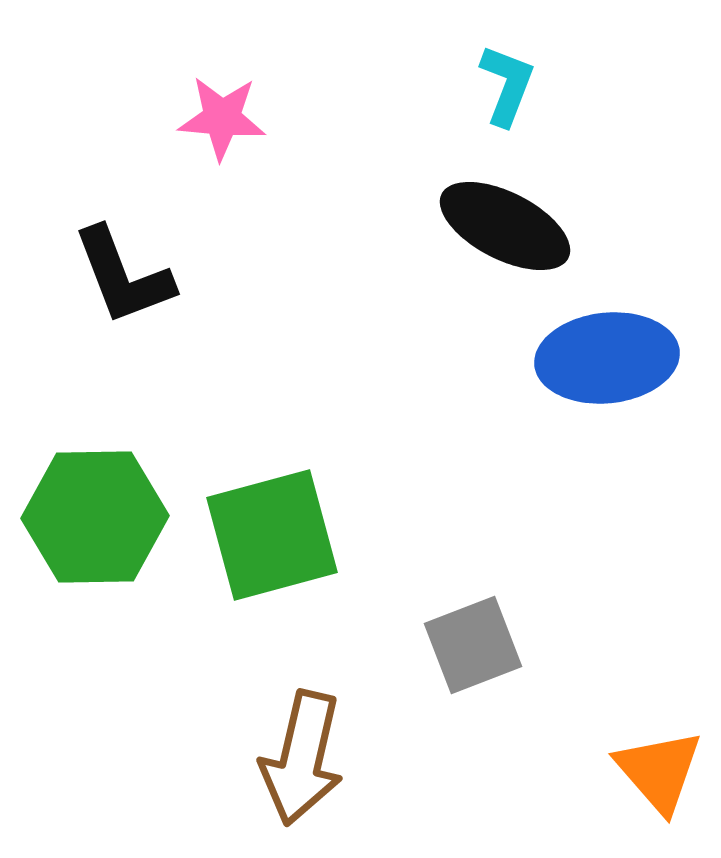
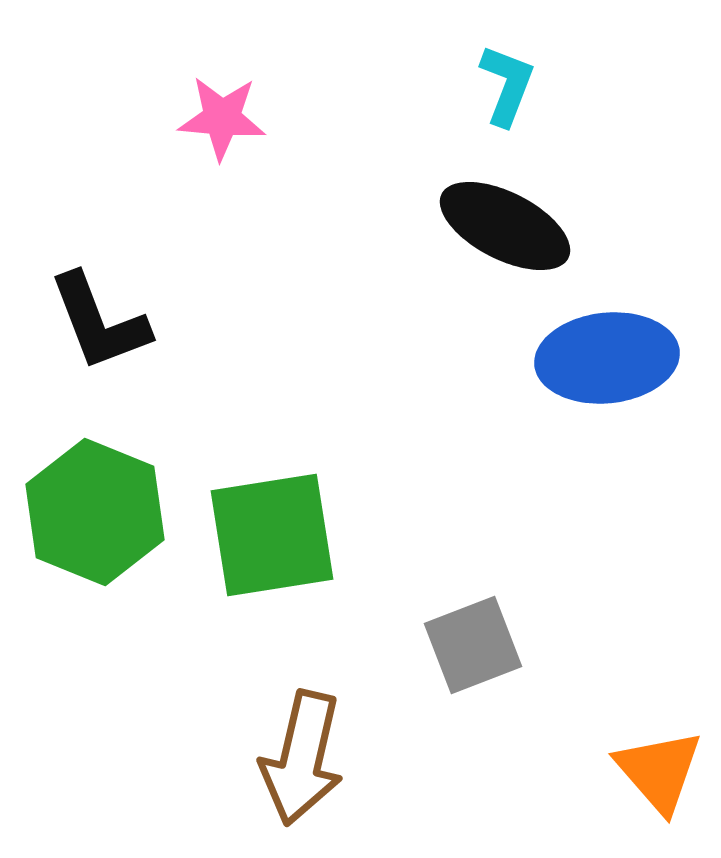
black L-shape: moved 24 px left, 46 px down
green hexagon: moved 5 px up; rotated 23 degrees clockwise
green square: rotated 6 degrees clockwise
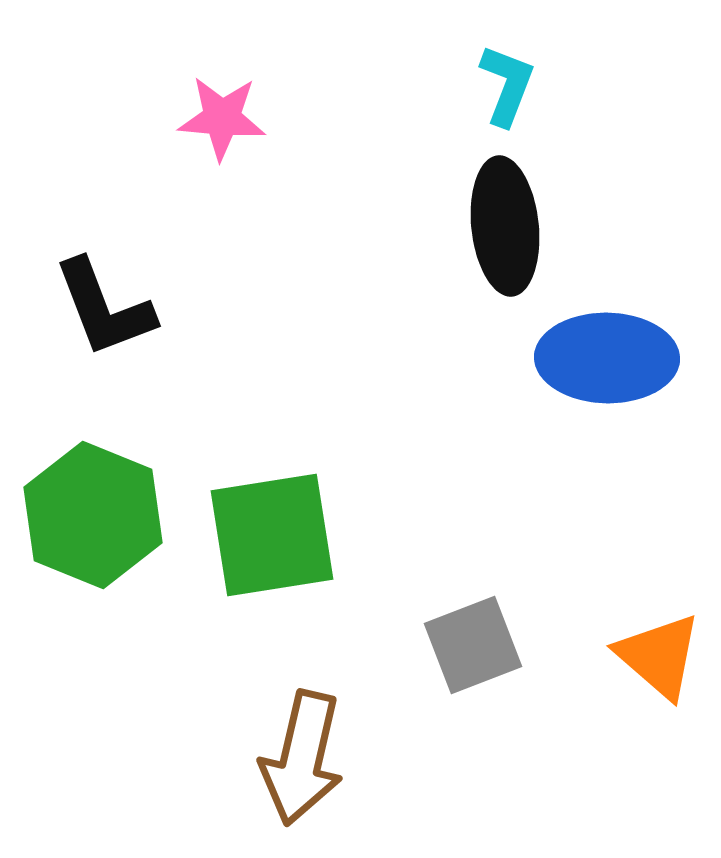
black ellipse: rotated 57 degrees clockwise
black L-shape: moved 5 px right, 14 px up
blue ellipse: rotated 7 degrees clockwise
green hexagon: moved 2 px left, 3 px down
orange triangle: moved 115 px up; rotated 8 degrees counterclockwise
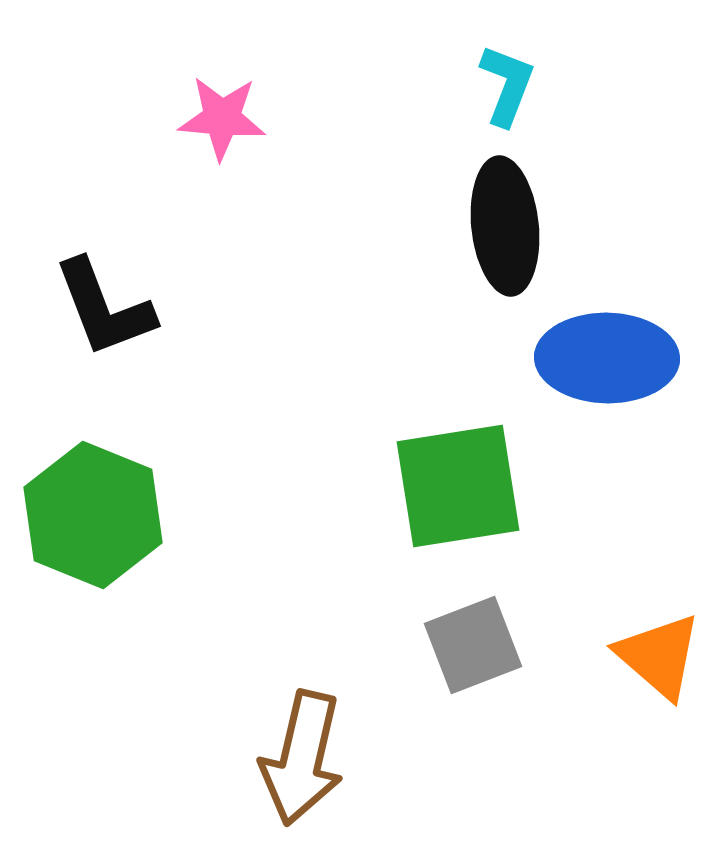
green square: moved 186 px right, 49 px up
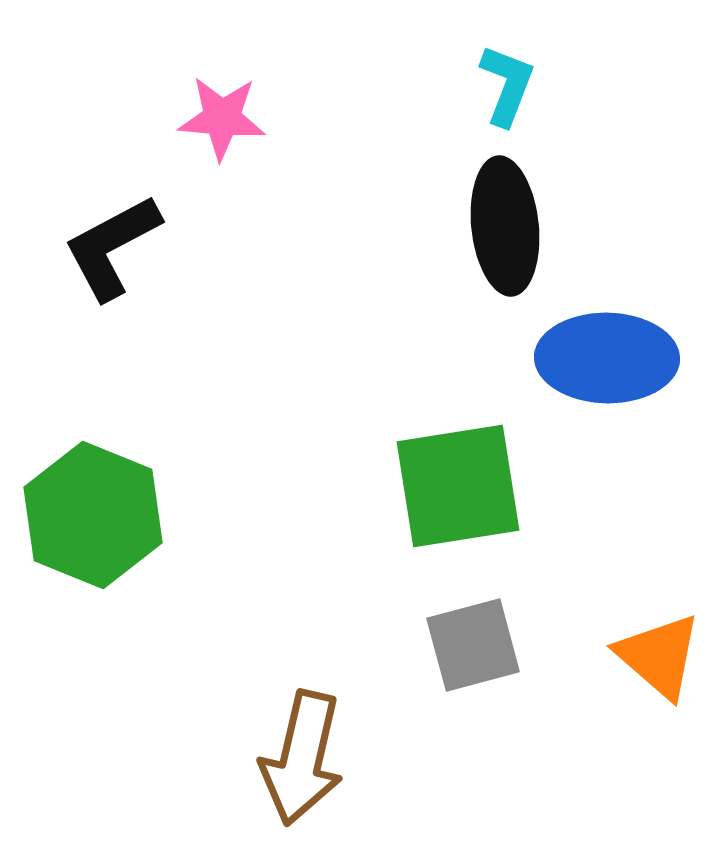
black L-shape: moved 8 px right, 61 px up; rotated 83 degrees clockwise
gray square: rotated 6 degrees clockwise
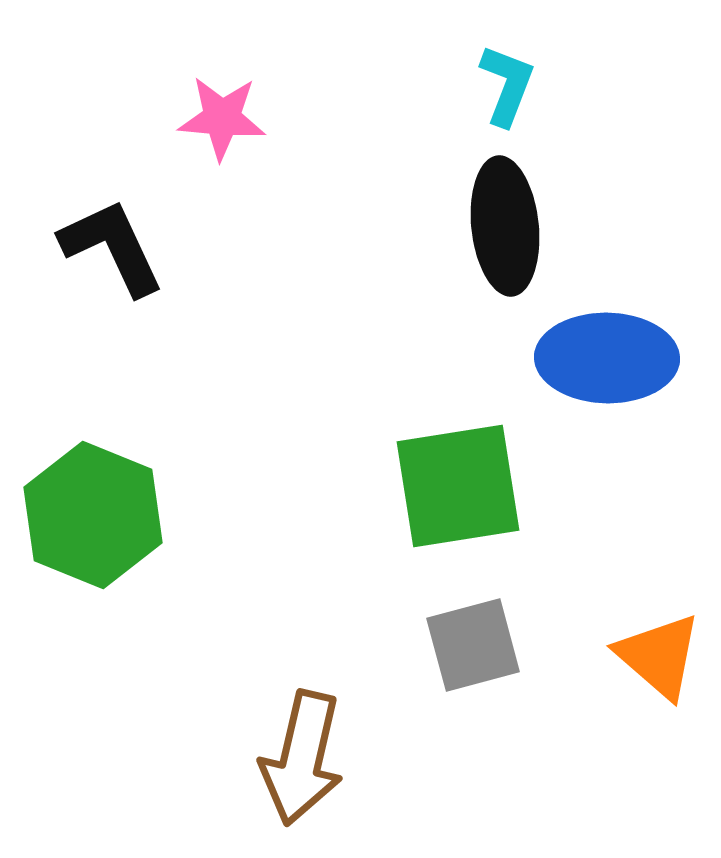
black L-shape: rotated 93 degrees clockwise
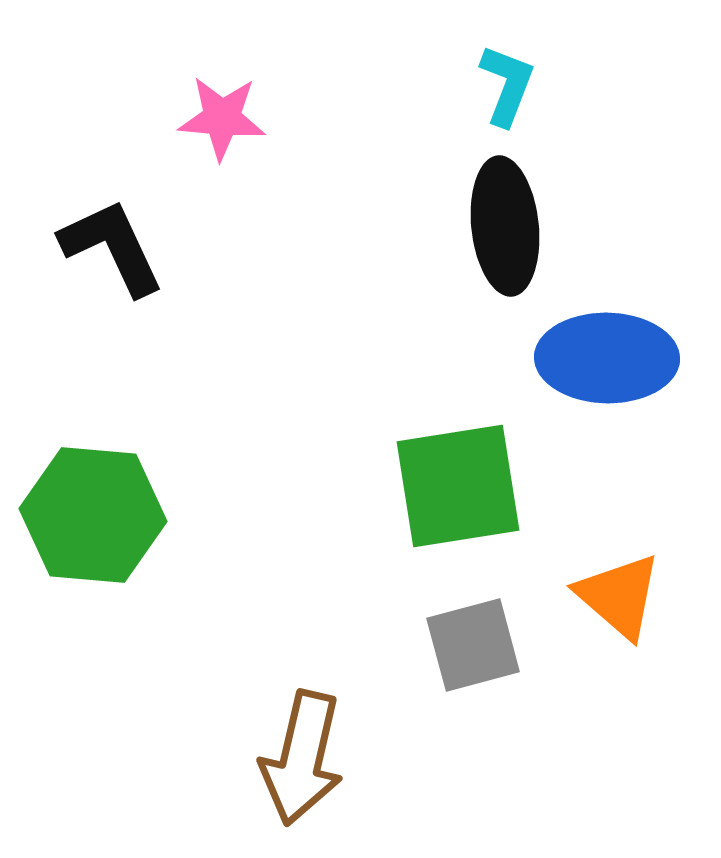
green hexagon: rotated 17 degrees counterclockwise
orange triangle: moved 40 px left, 60 px up
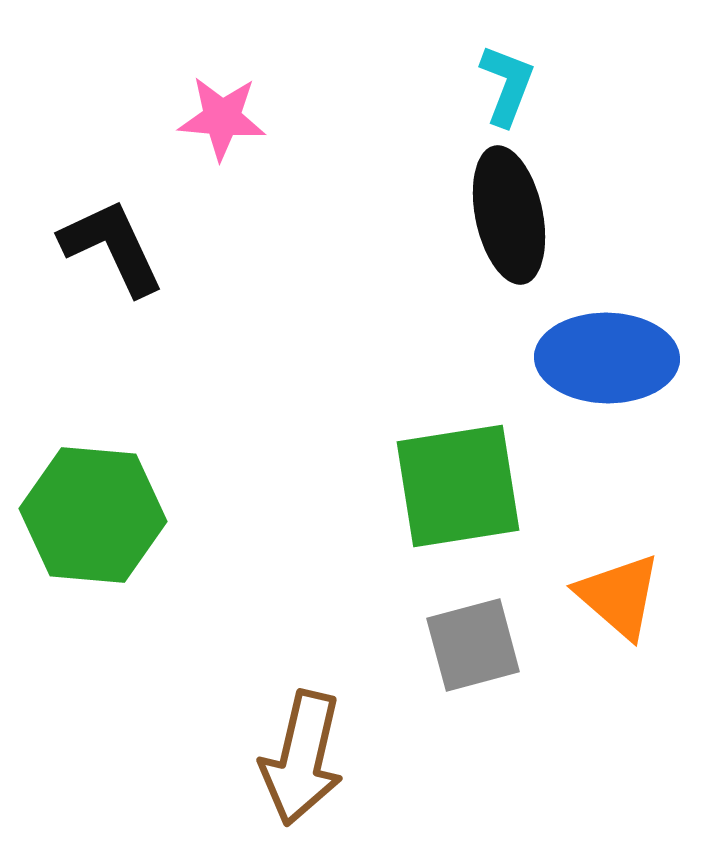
black ellipse: moved 4 px right, 11 px up; rotated 6 degrees counterclockwise
